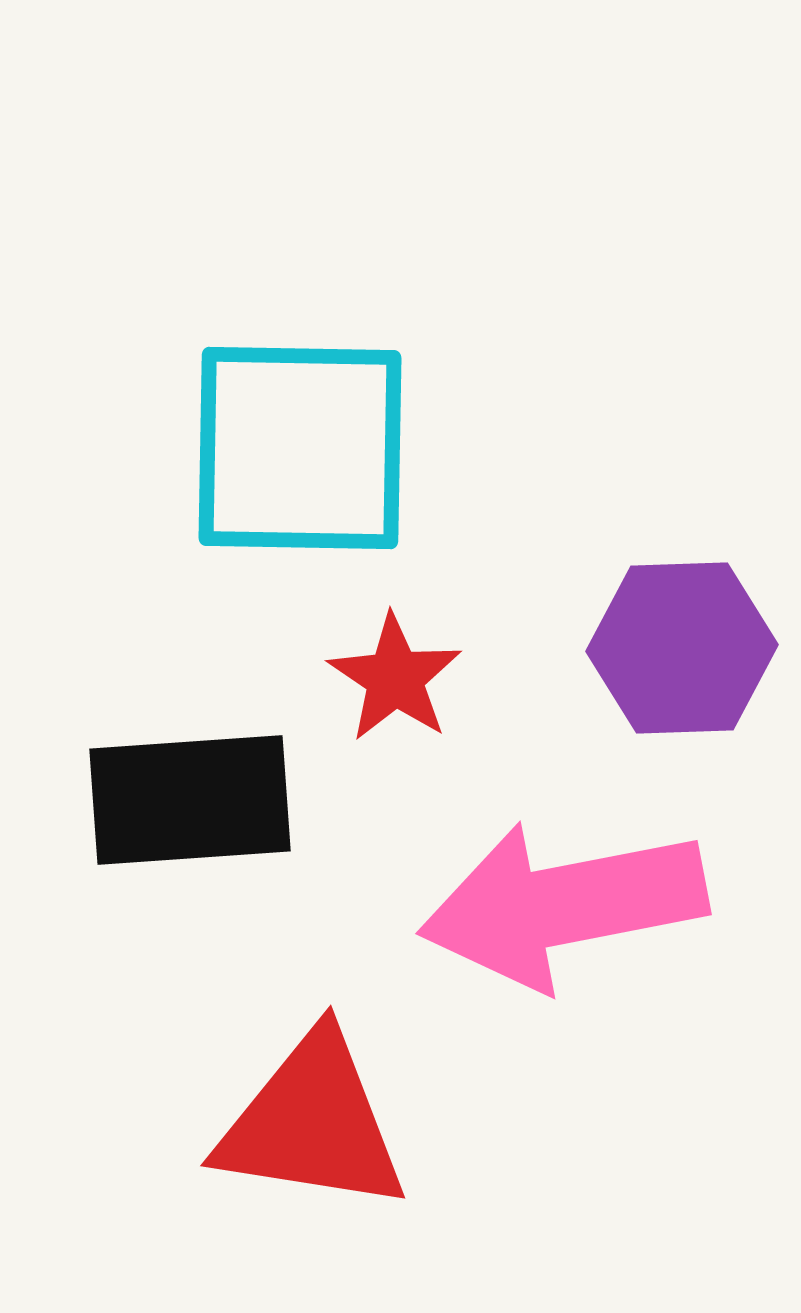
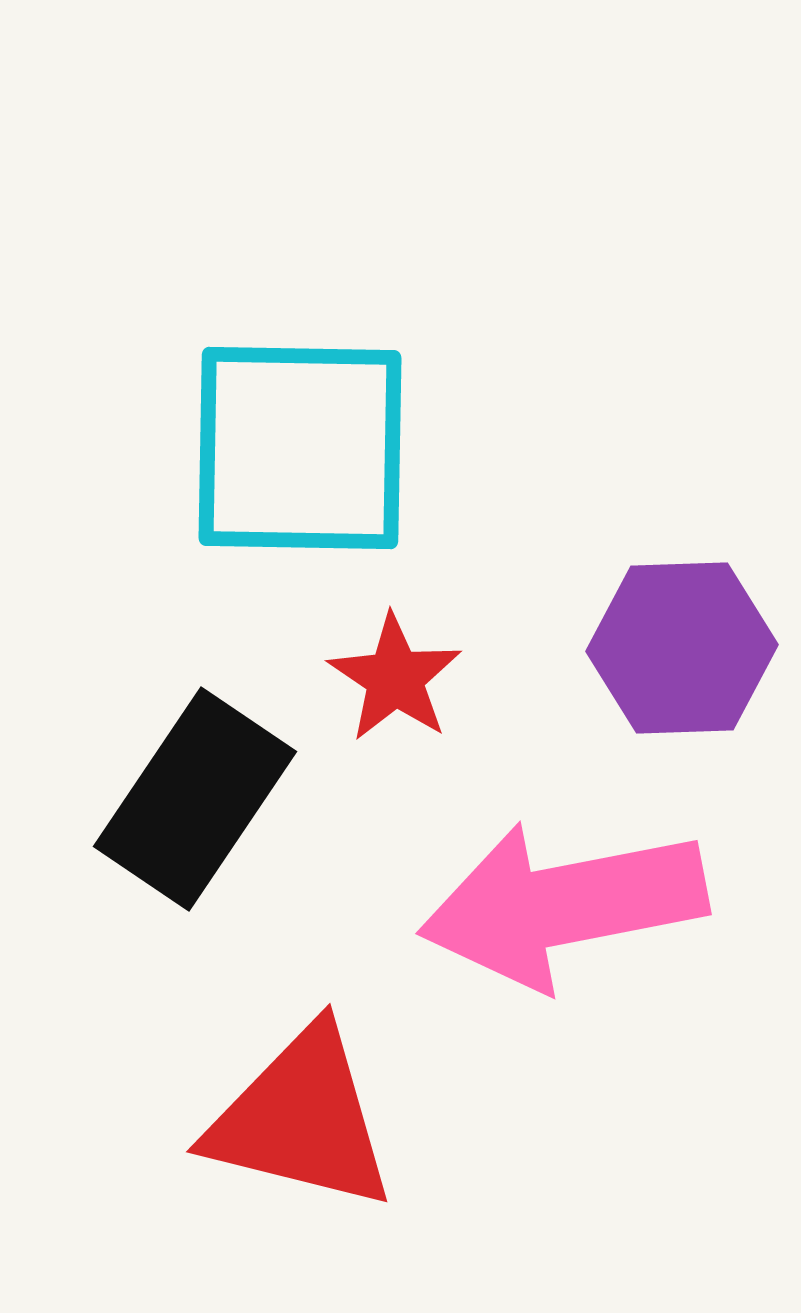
black rectangle: moved 5 px right, 1 px up; rotated 52 degrees counterclockwise
red triangle: moved 11 px left, 4 px up; rotated 5 degrees clockwise
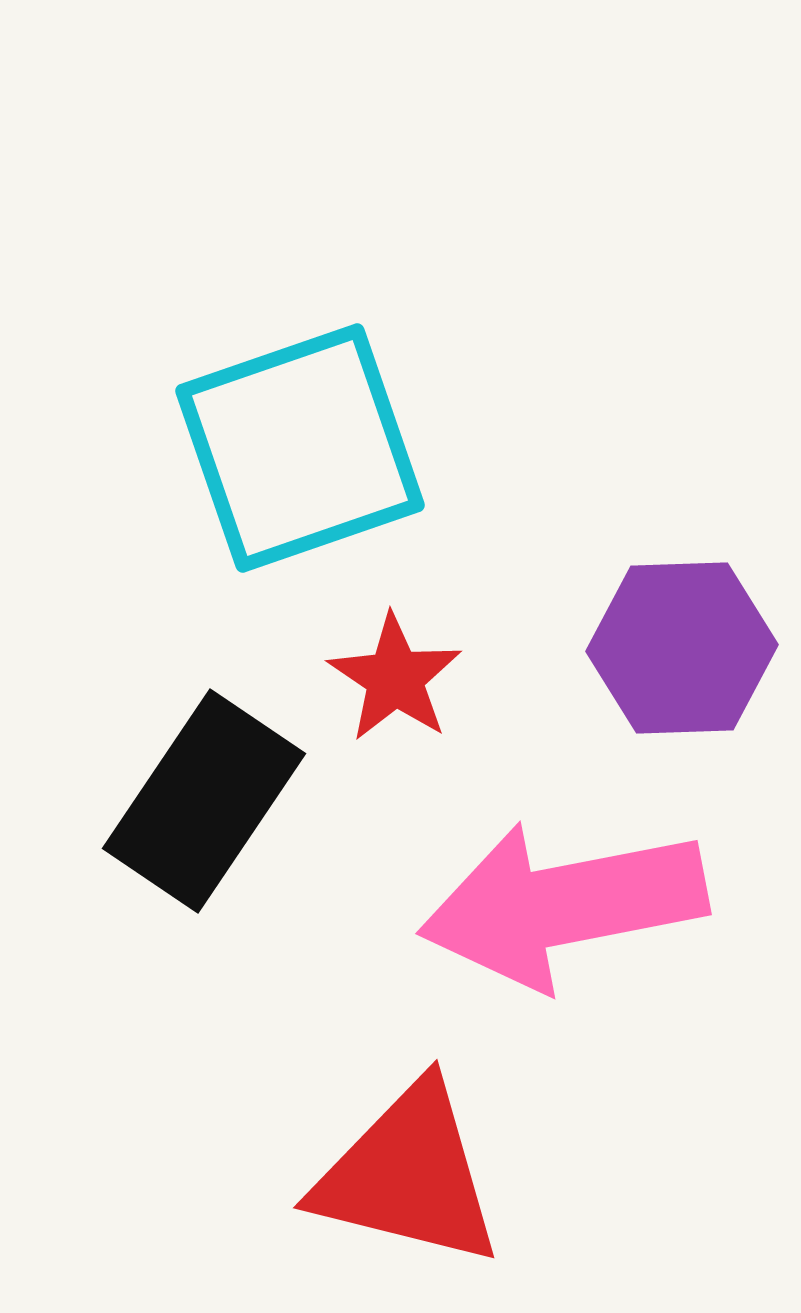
cyan square: rotated 20 degrees counterclockwise
black rectangle: moved 9 px right, 2 px down
red triangle: moved 107 px right, 56 px down
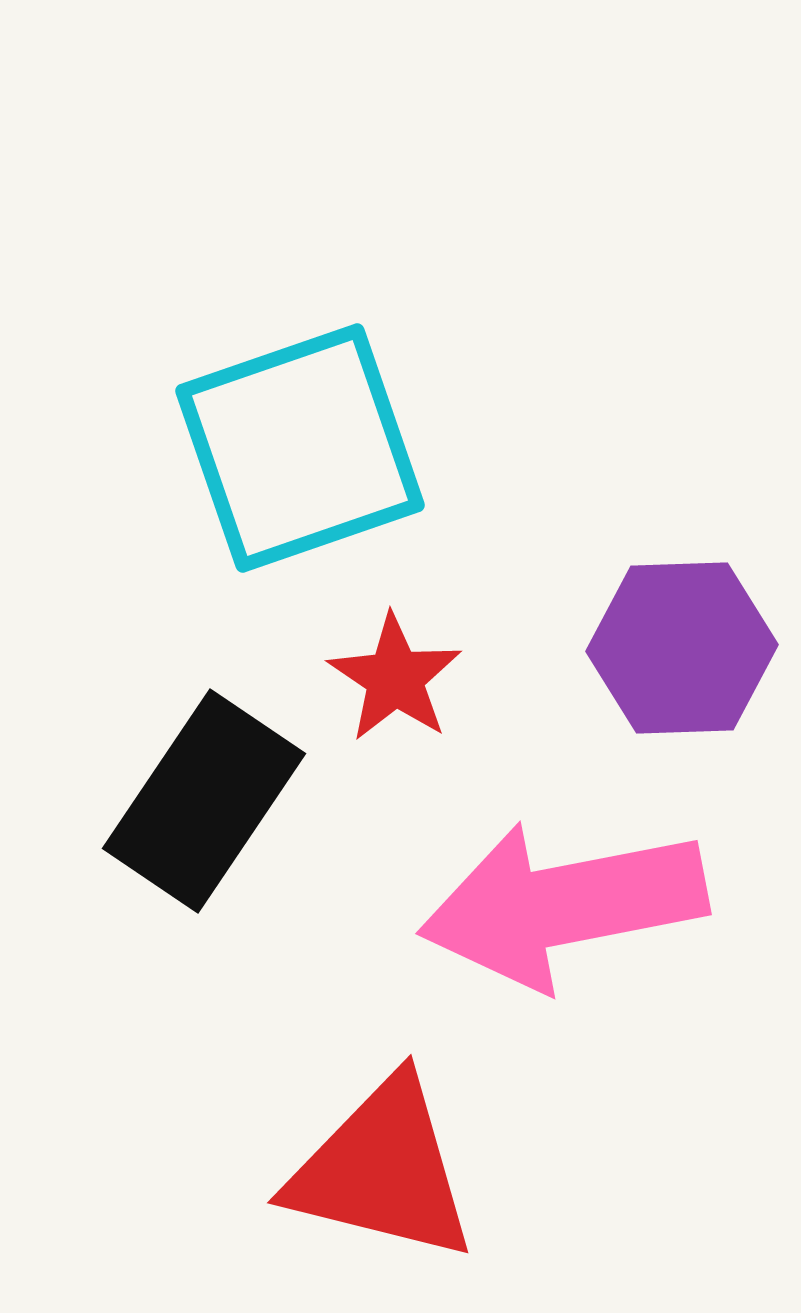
red triangle: moved 26 px left, 5 px up
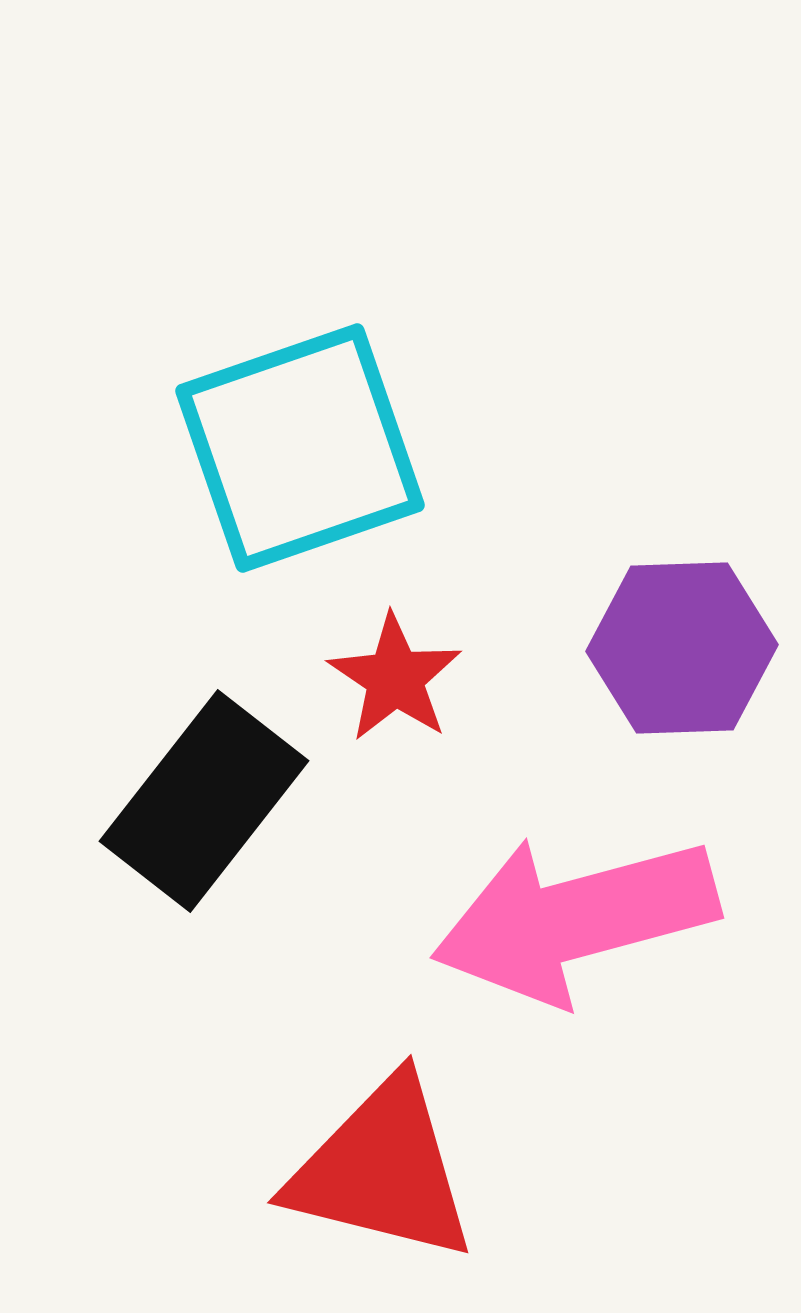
black rectangle: rotated 4 degrees clockwise
pink arrow: moved 12 px right, 14 px down; rotated 4 degrees counterclockwise
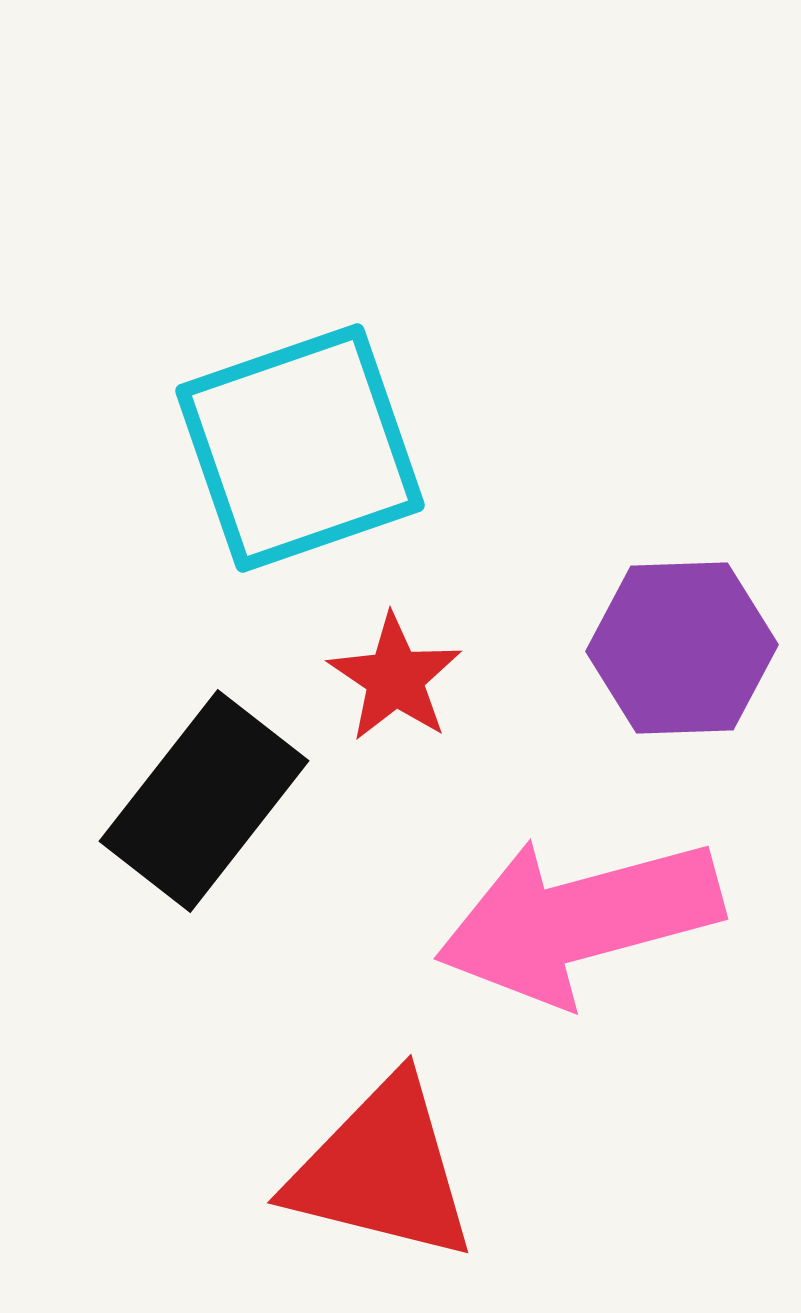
pink arrow: moved 4 px right, 1 px down
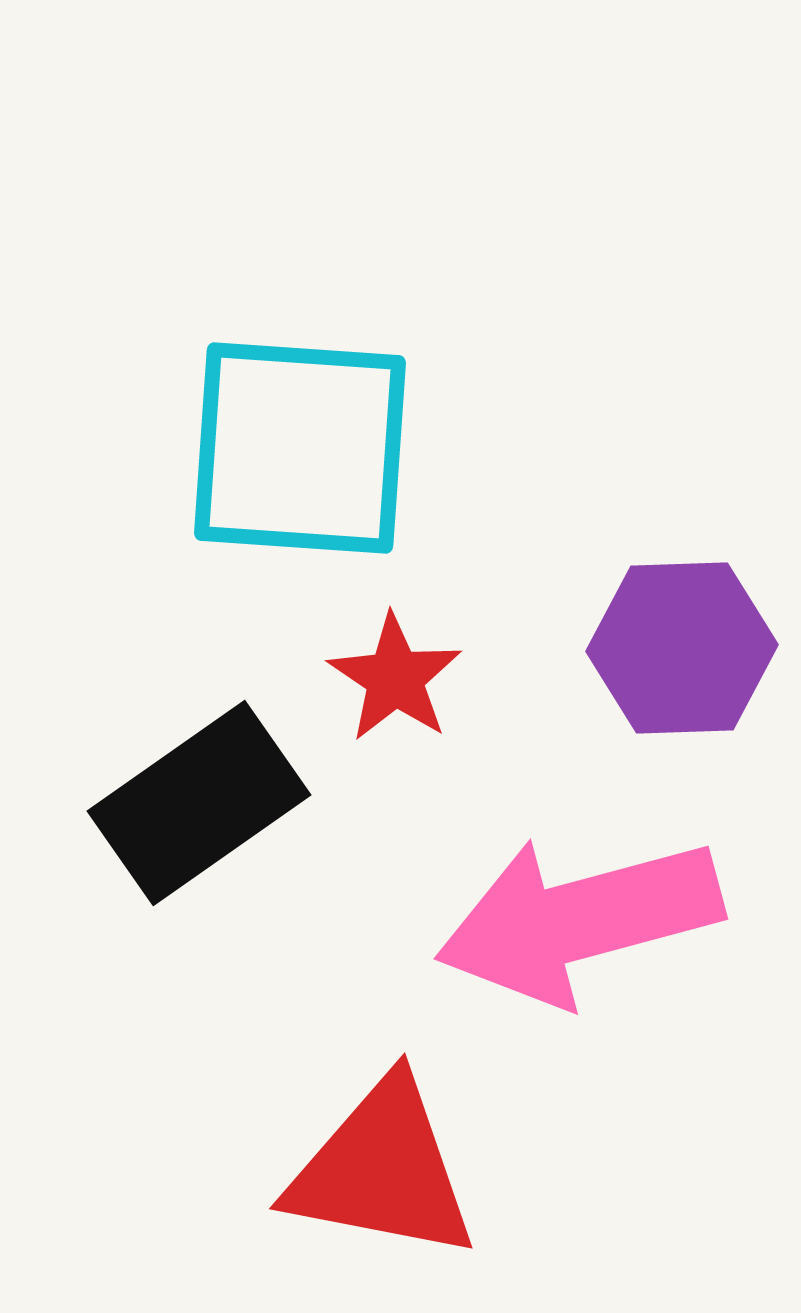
cyan square: rotated 23 degrees clockwise
black rectangle: moved 5 px left, 2 px down; rotated 17 degrees clockwise
red triangle: rotated 3 degrees counterclockwise
